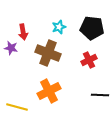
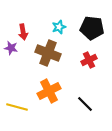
black line: moved 15 px left, 9 px down; rotated 42 degrees clockwise
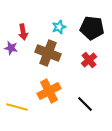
red cross: rotated 14 degrees counterclockwise
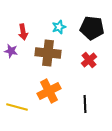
purple star: moved 3 px down
brown cross: rotated 15 degrees counterclockwise
black line: rotated 42 degrees clockwise
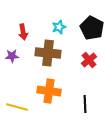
black pentagon: rotated 20 degrees clockwise
purple star: moved 1 px right, 5 px down; rotated 16 degrees counterclockwise
orange cross: rotated 35 degrees clockwise
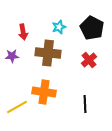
orange cross: moved 5 px left, 1 px down
yellow line: rotated 45 degrees counterclockwise
